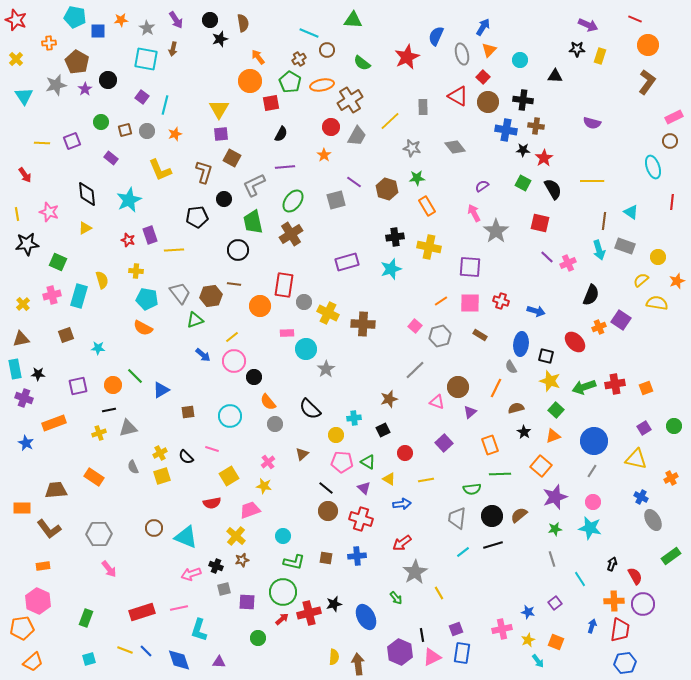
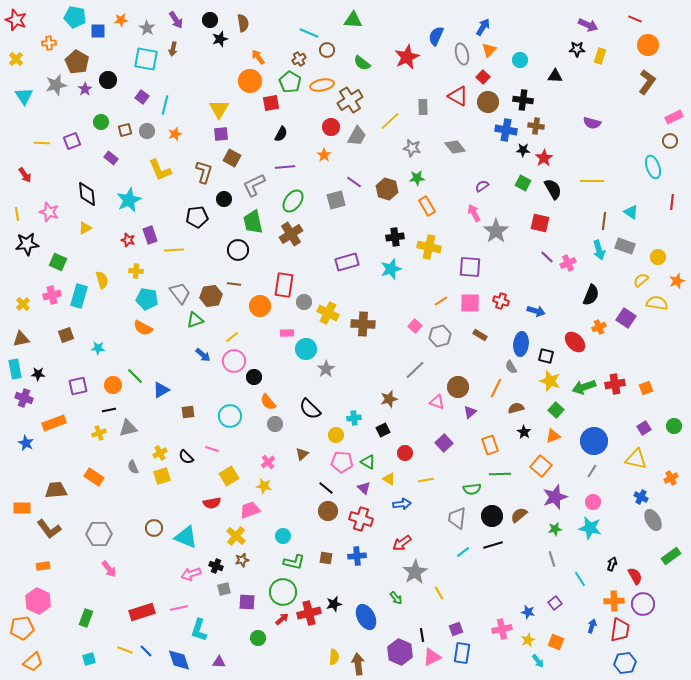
purple square at (621, 320): moved 5 px right, 2 px up
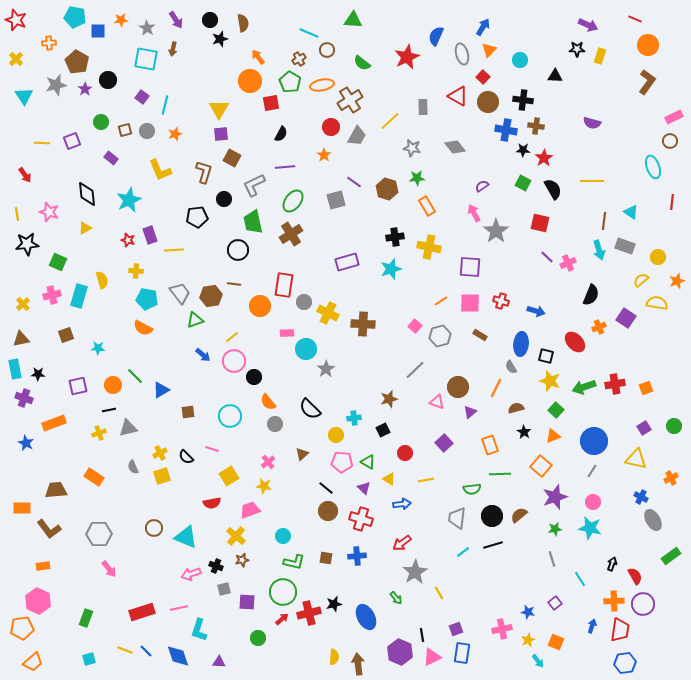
blue diamond at (179, 660): moved 1 px left, 4 px up
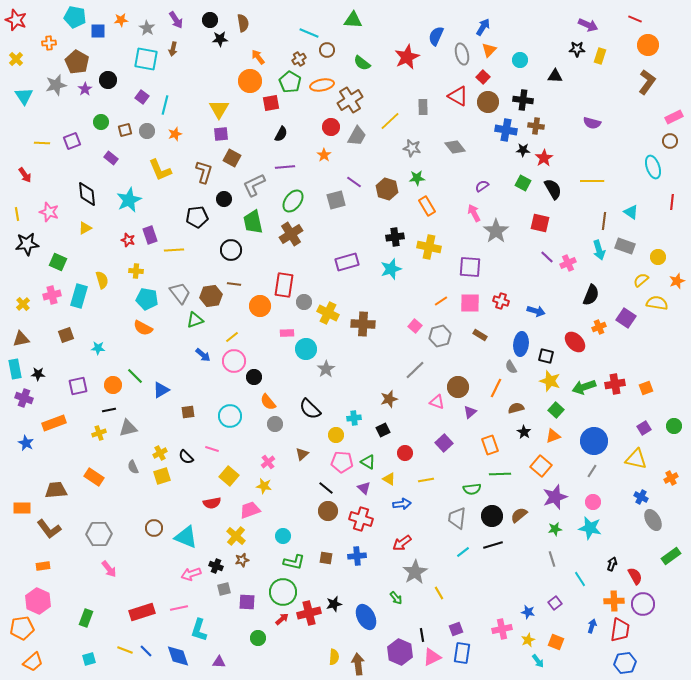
black star at (220, 39): rotated 14 degrees clockwise
black circle at (238, 250): moved 7 px left
yellow square at (229, 476): rotated 18 degrees counterclockwise
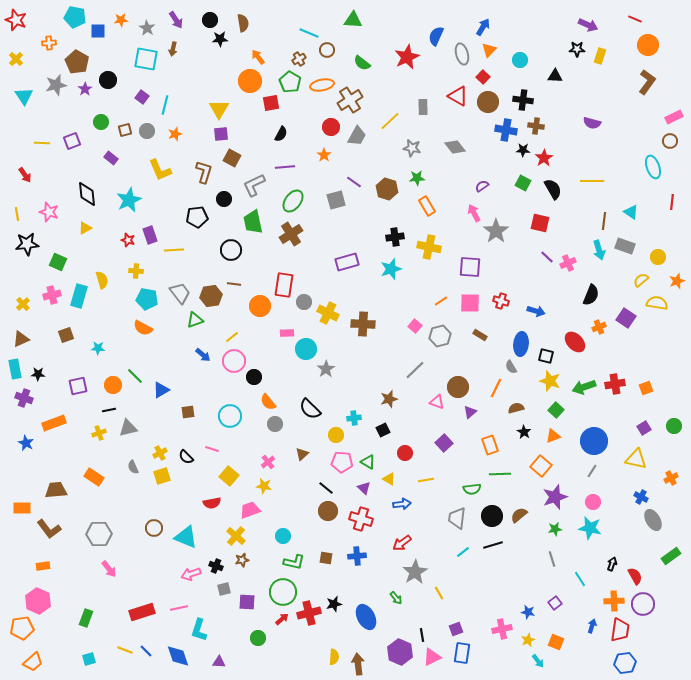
brown triangle at (21, 339): rotated 12 degrees counterclockwise
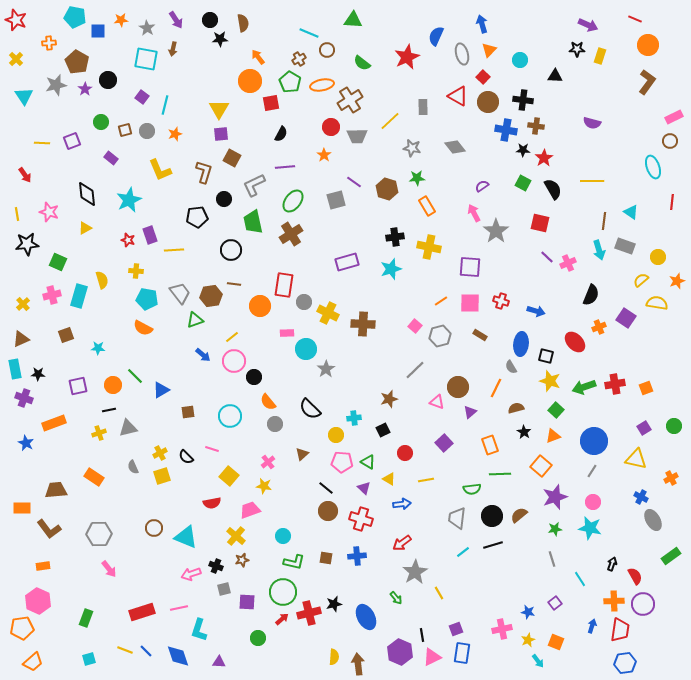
blue arrow at (483, 27): moved 1 px left, 3 px up; rotated 48 degrees counterclockwise
gray trapezoid at (357, 136): rotated 60 degrees clockwise
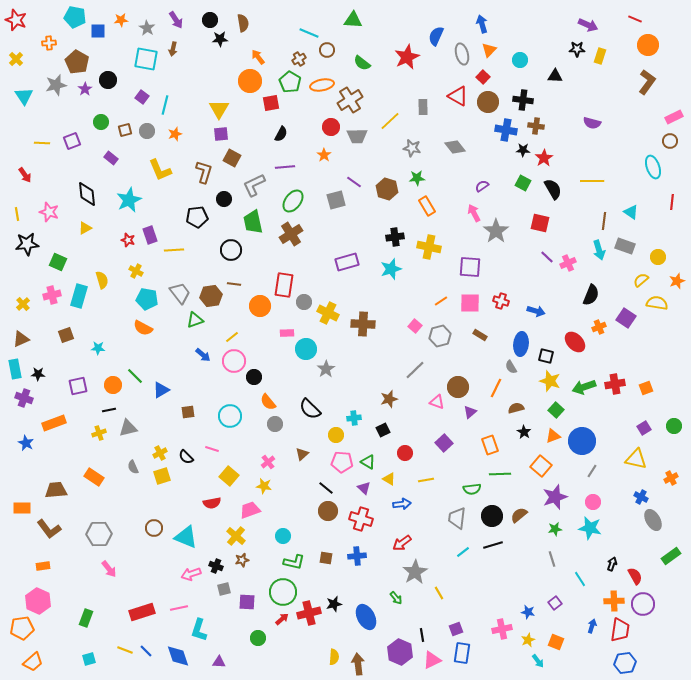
yellow cross at (136, 271): rotated 24 degrees clockwise
blue circle at (594, 441): moved 12 px left
pink triangle at (432, 657): moved 3 px down
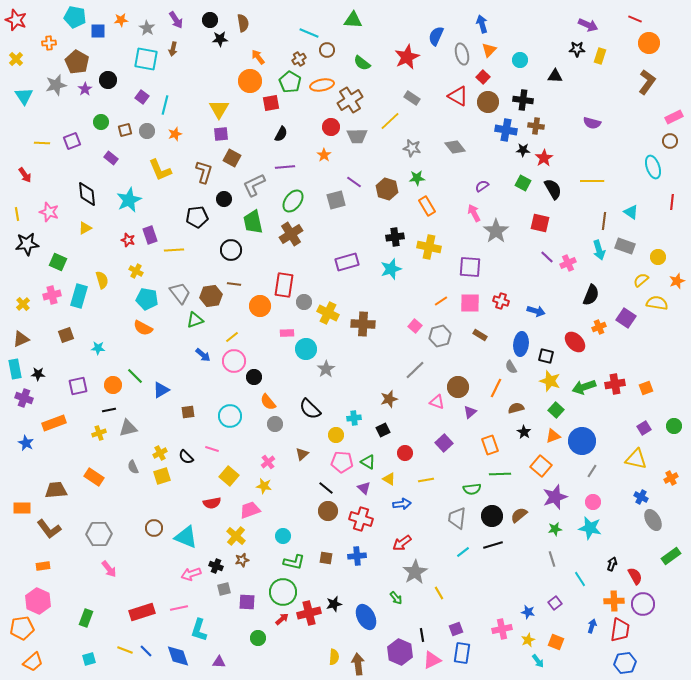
orange circle at (648, 45): moved 1 px right, 2 px up
gray rectangle at (423, 107): moved 11 px left, 9 px up; rotated 56 degrees counterclockwise
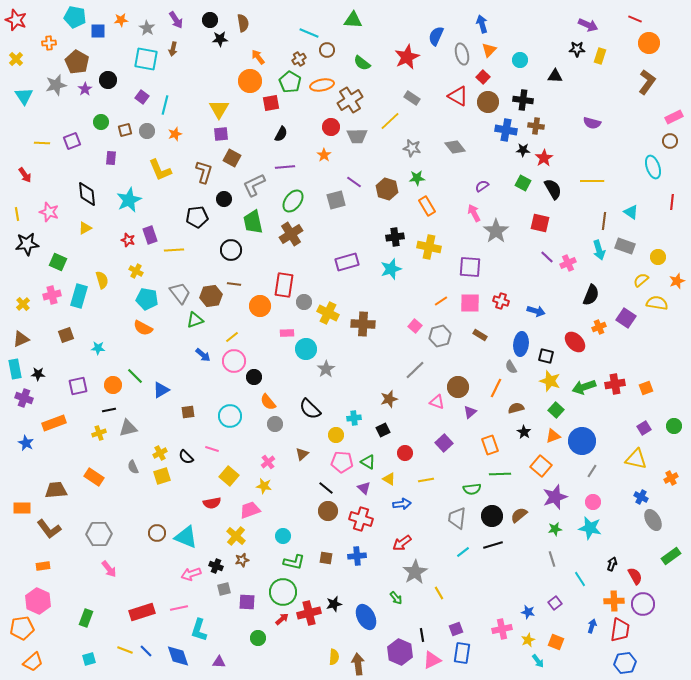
purple rectangle at (111, 158): rotated 56 degrees clockwise
brown circle at (154, 528): moved 3 px right, 5 px down
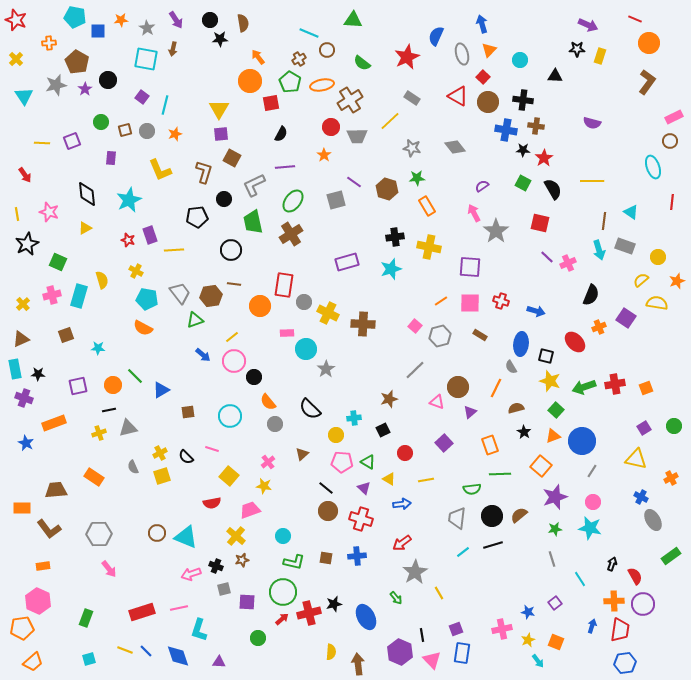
black star at (27, 244): rotated 20 degrees counterclockwise
yellow semicircle at (334, 657): moved 3 px left, 5 px up
pink triangle at (432, 660): rotated 48 degrees counterclockwise
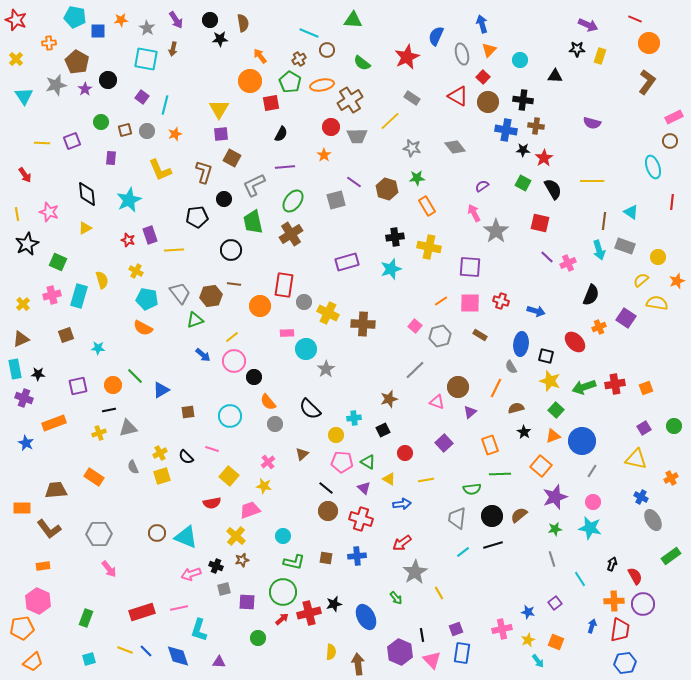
orange arrow at (258, 57): moved 2 px right, 1 px up
